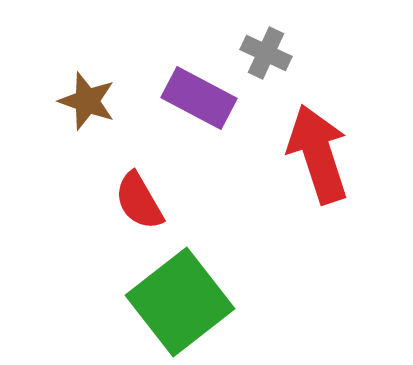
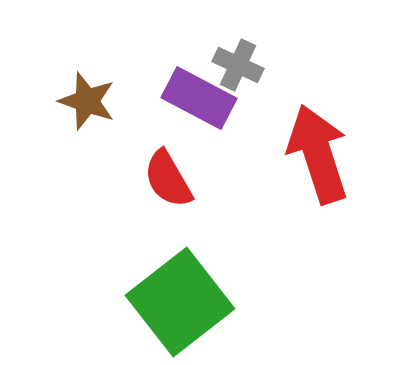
gray cross: moved 28 px left, 12 px down
red semicircle: moved 29 px right, 22 px up
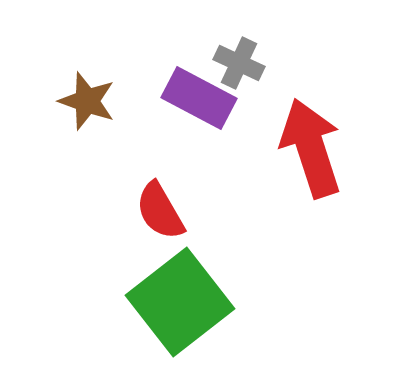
gray cross: moved 1 px right, 2 px up
red arrow: moved 7 px left, 6 px up
red semicircle: moved 8 px left, 32 px down
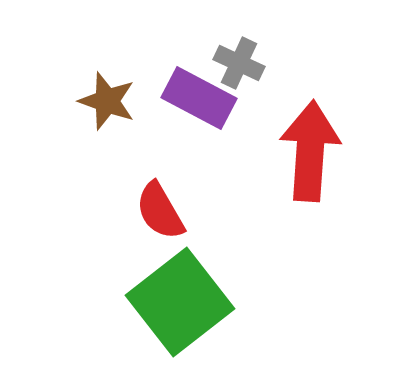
brown star: moved 20 px right
red arrow: moved 1 px left, 3 px down; rotated 22 degrees clockwise
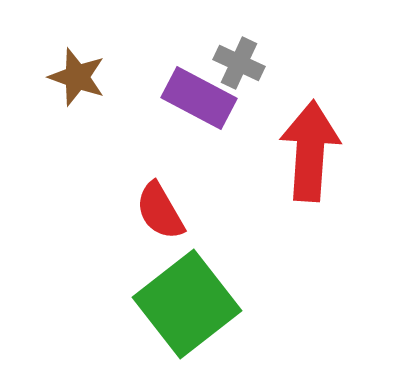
brown star: moved 30 px left, 24 px up
green square: moved 7 px right, 2 px down
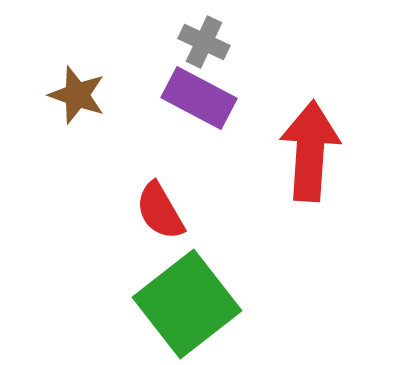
gray cross: moved 35 px left, 21 px up
brown star: moved 18 px down
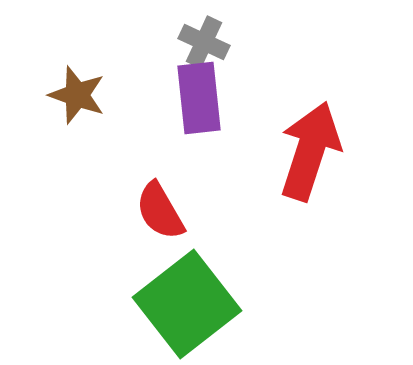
purple rectangle: rotated 56 degrees clockwise
red arrow: rotated 14 degrees clockwise
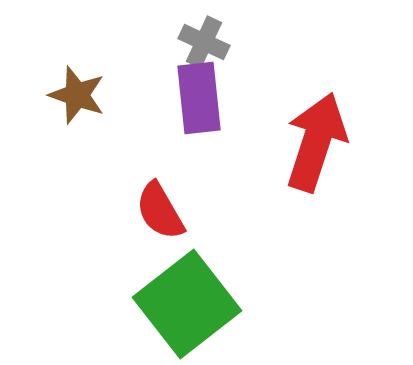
red arrow: moved 6 px right, 9 px up
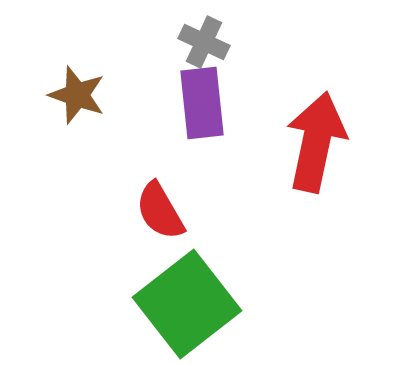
purple rectangle: moved 3 px right, 5 px down
red arrow: rotated 6 degrees counterclockwise
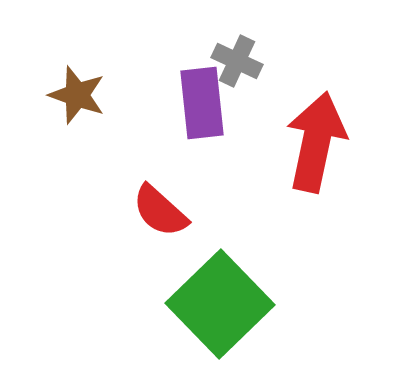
gray cross: moved 33 px right, 19 px down
red semicircle: rotated 18 degrees counterclockwise
green square: moved 33 px right; rotated 6 degrees counterclockwise
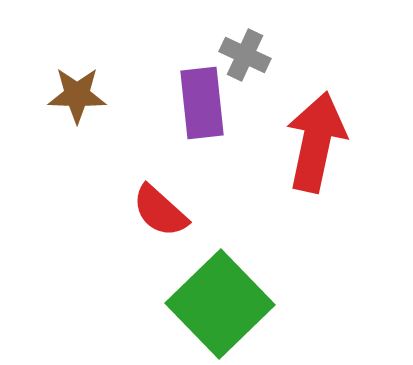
gray cross: moved 8 px right, 6 px up
brown star: rotated 18 degrees counterclockwise
